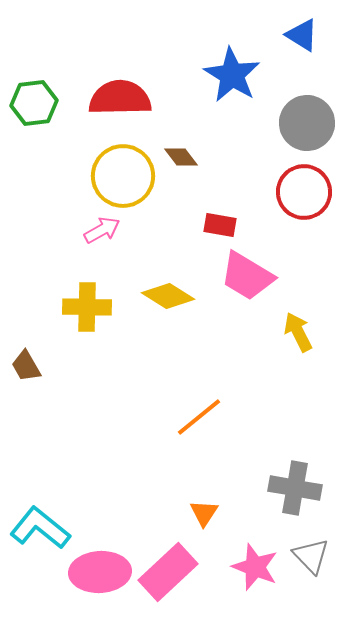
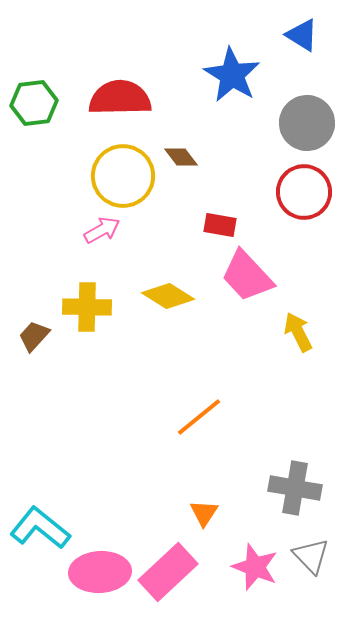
pink trapezoid: rotated 16 degrees clockwise
brown trapezoid: moved 8 px right, 30 px up; rotated 72 degrees clockwise
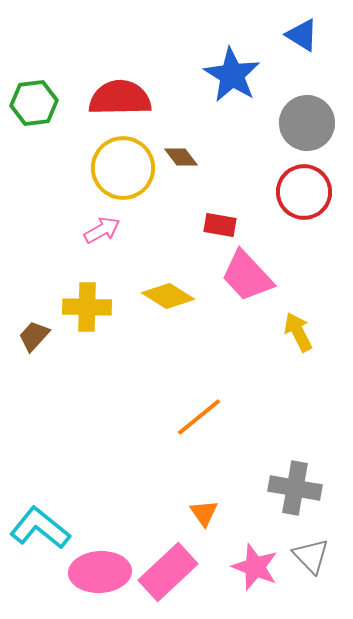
yellow circle: moved 8 px up
orange triangle: rotated 8 degrees counterclockwise
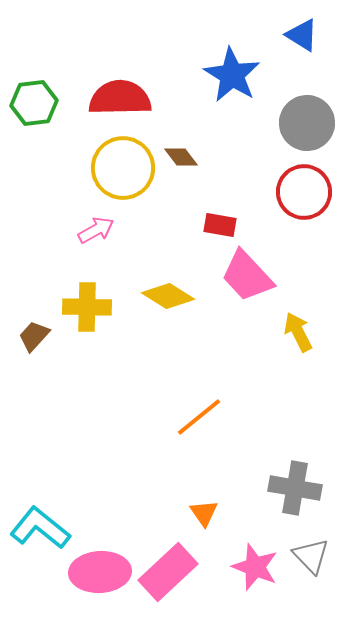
pink arrow: moved 6 px left
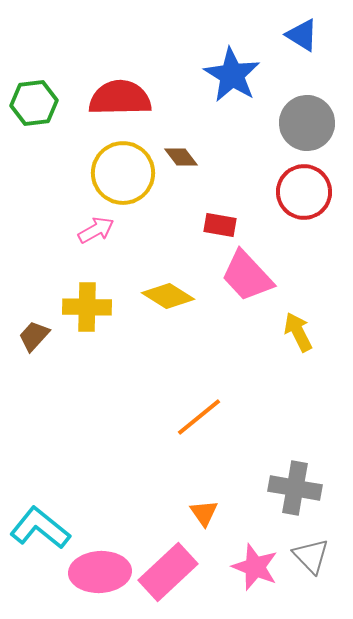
yellow circle: moved 5 px down
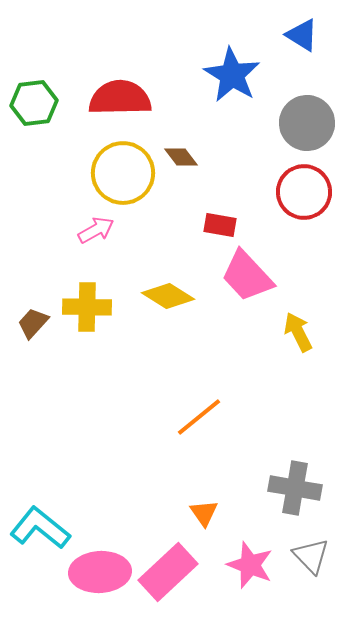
brown trapezoid: moved 1 px left, 13 px up
pink star: moved 5 px left, 2 px up
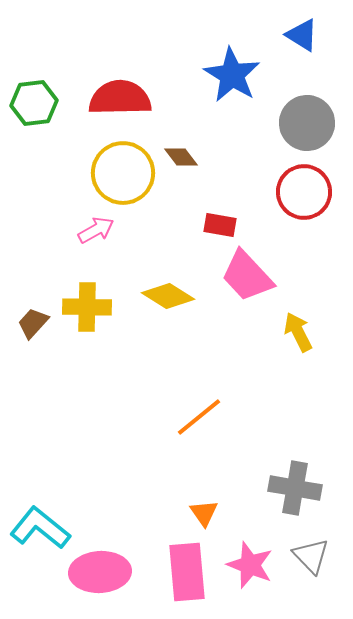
pink rectangle: moved 19 px right; rotated 52 degrees counterclockwise
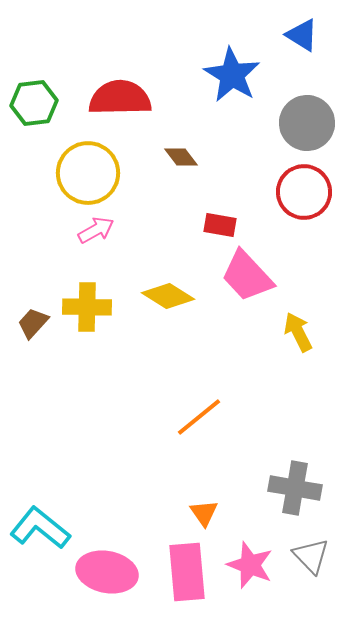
yellow circle: moved 35 px left
pink ellipse: moved 7 px right; rotated 14 degrees clockwise
